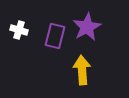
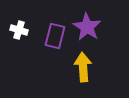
purple star: rotated 12 degrees counterclockwise
yellow arrow: moved 1 px right, 3 px up
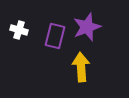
purple star: rotated 20 degrees clockwise
yellow arrow: moved 2 px left
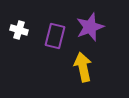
purple star: moved 3 px right
yellow arrow: moved 2 px right; rotated 8 degrees counterclockwise
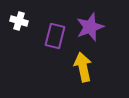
white cross: moved 9 px up
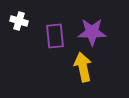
purple star: moved 2 px right, 5 px down; rotated 20 degrees clockwise
purple rectangle: rotated 20 degrees counterclockwise
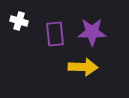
purple rectangle: moved 2 px up
yellow arrow: rotated 104 degrees clockwise
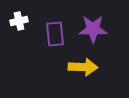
white cross: rotated 30 degrees counterclockwise
purple star: moved 1 px right, 3 px up
